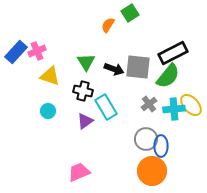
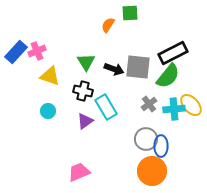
green square: rotated 30 degrees clockwise
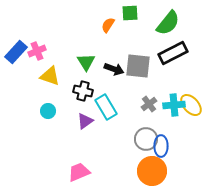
gray square: moved 1 px up
green semicircle: moved 53 px up
cyan cross: moved 4 px up
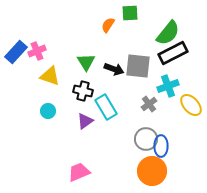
green semicircle: moved 10 px down
cyan cross: moved 6 px left, 19 px up; rotated 15 degrees counterclockwise
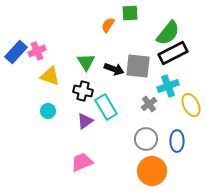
yellow ellipse: rotated 15 degrees clockwise
blue ellipse: moved 16 px right, 5 px up
pink trapezoid: moved 3 px right, 10 px up
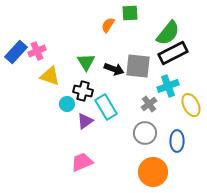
cyan circle: moved 19 px right, 7 px up
gray circle: moved 1 px left, 6 px up
orange circle: moved 1 px right, 1 px down
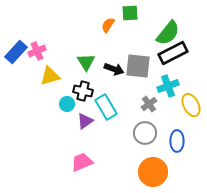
yellow triangle: rotated 35 degrees counterclockwise
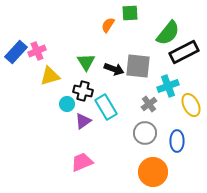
black rectangle: moved 11 px right, 1 px up
purple triangle: moved 2 px left
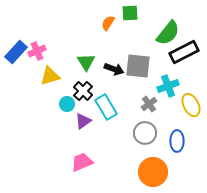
orange semicircle: moved 2 px up
black cross: rotated 30 degrees clockwise
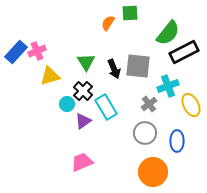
black arrow: rotated 48 degrees clockwise
